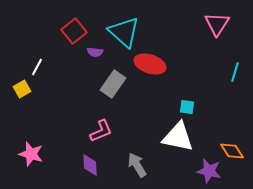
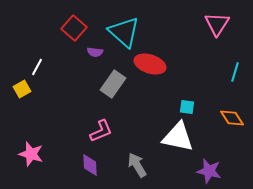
red square: moved 3 px up; rotated 10 degrees counterclockwise
orange diamond: moved 33 px up
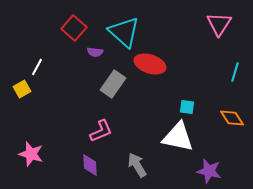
pink triangle: moved 2 px right
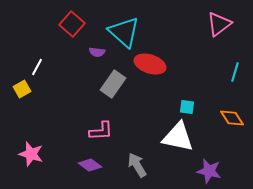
pink triangle: rotated 20 degrees clockwise
red square: moved 2 px left, 4 px up
purple semicircle: moved 2 px right
pink L-shape: rotated 20 degrees clockwise
purple diamond: rotated 50 degrees counterclockwise
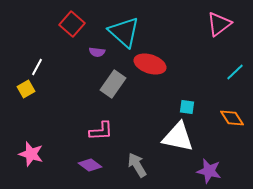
cyan line: rotated 30 degrees clockwise
yellow square: moved 4 px right
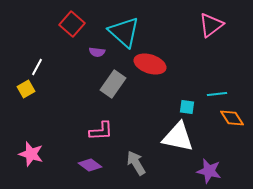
pink triangle: moved 8 px left, 1 px down
cyan line: moved 18 px left, 22 px down; rotated 36 degrees clockwise
gray arrow: moved 1 px left, 2 px up
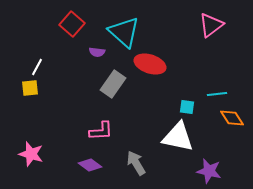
yellow square: moved 4 px right, 1 px up; rotated 24 degrees clockwise
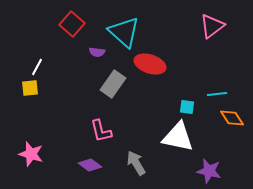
pink triangle: moved 1 px right, 1 px down
pink L-shape: rotated 80 degrees clockwise
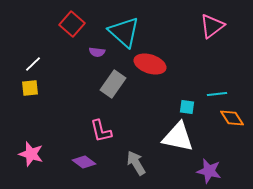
white line: moved 4 px left, 3 px up; rotated 18 degrees clockwise
purple diamond: moved 6 px left, 3 px up
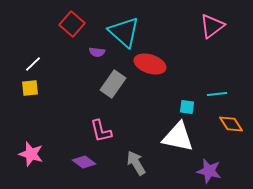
orange diamond: moved 1 px left, 6 px down
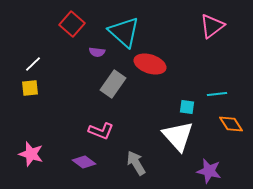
pink L-shape: rotated 55 degrees counterclockwise
white triangle: moved 1 px up; rotated 36 degrees clockwise
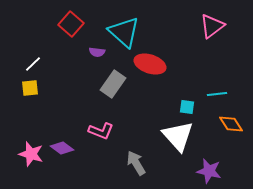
red square: moved 1 px left
purple diamond: moved 22 px left, 14 px up
